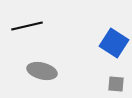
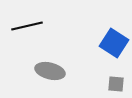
gray ellipse: moved 8 px right
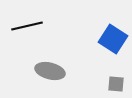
blue square: moved 1 px left, 4 px up
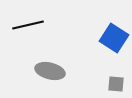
black line: moved 1 px right, 1 px up
blue square: moved 1 px right, 1 px up
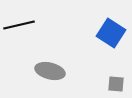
black line: moved 9 px left
blue square: moved 3 px left, 5 px up
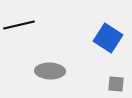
blue square: moved 3 px left, 5 px down
gray ellipse: rotated 12 degrees counterclockwise
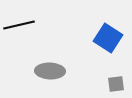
gray square: rotated 12 degrees counterclockwise
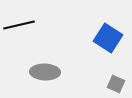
gray ellipse: moved 5 px left, 1 px down
gray square: rotated 30 degrees clockwise
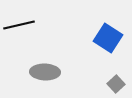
gray square: rotated 24 degrees clockwise
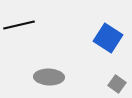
gray ellipse: moved 4 px right, 5 px down
gray square: moved 1 px right; rotated 12 degrees counterclockwise
